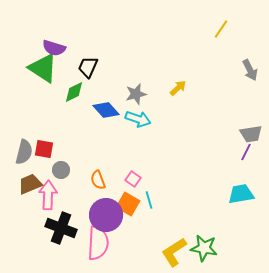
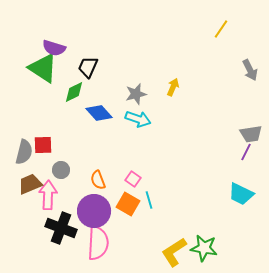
yellow arrow: moved 5 px left, 1 px up; rotated 24 degrees counterclockwise
blue diamond: moved 7 px left, 3 px down
red square: moved 1 px left, 4 px up; rotated 12 degrees counterclockwise
cyan trapezoid: rotated 144 degrees counterclockwise
purple circle: moved 12 px left, 4 px up
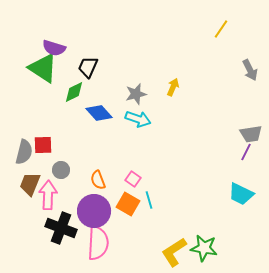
brown trapezoid: rotated 45 degrees counterclockwise
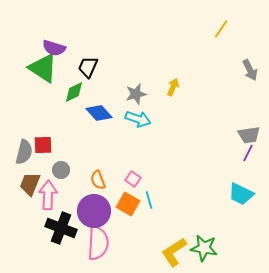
gray trapezoid: moved 2 px left, 1 px down
purple line: moved 2 px right, 1 px down
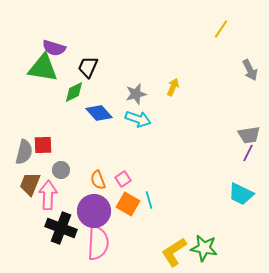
green triangle: rotated 24 degrees counterclockwise
pink square: moved 10 px left; rotated 21 degrees clockwise
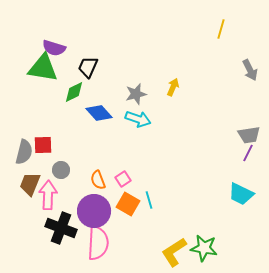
yellow line: rotated 18 degrees counterclockwise
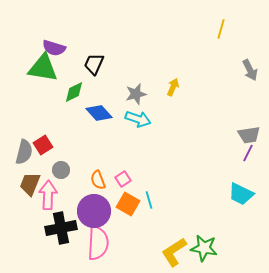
black trapezoid: moved 6 px right, 3 px up
red square: rotated 30 degrees counterclockwise
black cross: rotated 32 degrees counterclockwise
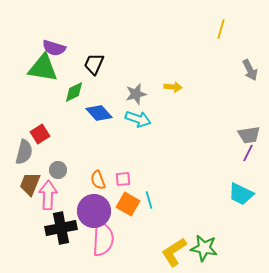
yellow arrow: rotated 72 degrees clockwise
red square: moved 3 px left, 11 px up
gray circle: moved 3 px left
pink square: rotated 28 degrees clockwise
pink semicircle: moved 5 px right, 4 px up
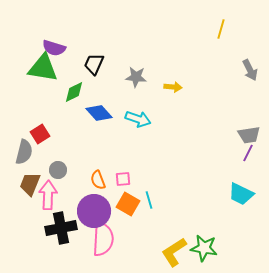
gray star: moved 17 px up; rotated 20 degrees clockwise
